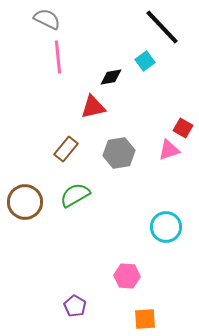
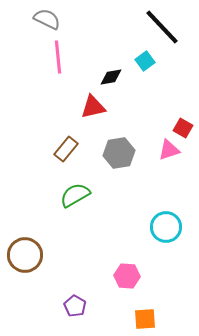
brown circle: moved 53 px down
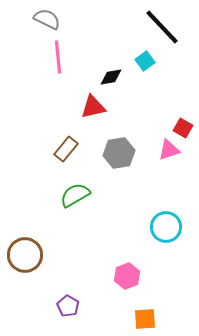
pink hexagon: rotated 25 degrees counterclockwise
purple pentagon: moved 7 px left
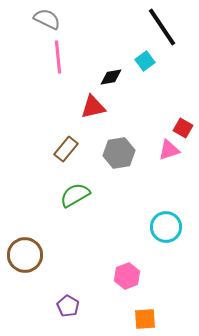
black line: rotated 9 degrees clockwise
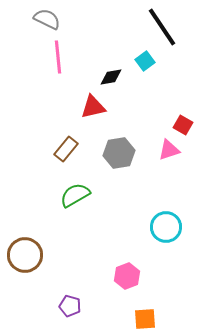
red square: moved 3 px up
purple pentagon: moved 2 px right; rotated 15 degrees counterclockwise
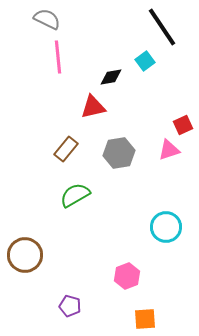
red square: rotated 36 degrees clockwise
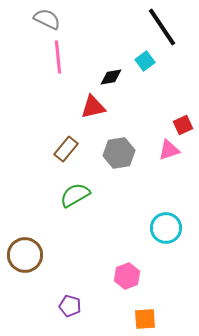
cyan circle: moved 1 px down
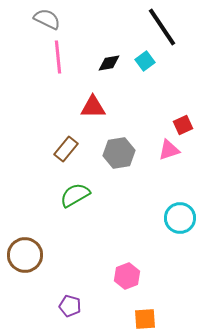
black diamond: moved 2 px left, 14 px up
red triangle: rotated 12 degrees clockwise
cyan circle: moved 14 px right, 10 px up
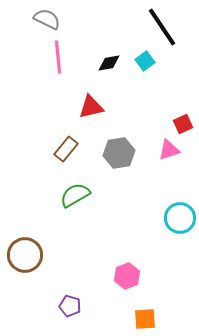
red triangle: moved 2 px left; rotated 12 degrees counterclockwise
red square: moved 1 px up
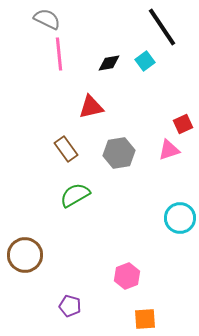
pink line: moved 1 px right, 3 px up
brown rectangle: rotated 75 degrees counterclockwise
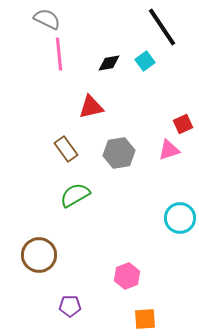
brown circle: moved 14 px right
purple pentagon: rotated 15 degrees counterclockwise
